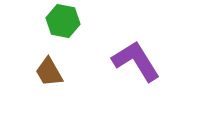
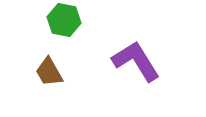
green hexagon: moved 1 px right, 1 px up
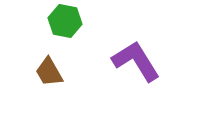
green hexagon: moved 1 px right, 1 px down
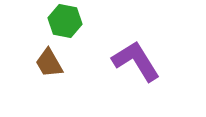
brown trapezoid: moved 9 px up
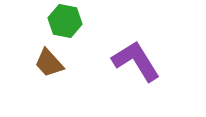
brown trapezoid: rotated 12 degrees counterclockwise
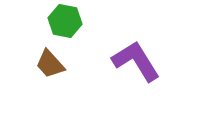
brown trapezoid: moved 1 px right, 1 px down
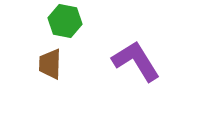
brown trapezoid: rotated 44 degrees clockwise
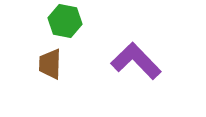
purple L-shape: rotated 12 degrees counterclockwise
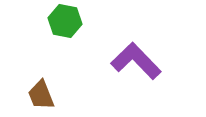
brown trapezoid: moved 9 px left, 31 px down; rotated 24 degrees counterclockwise
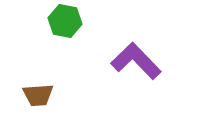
brown trapezoid: moved 3 px left; rotated 72 degrees counterclockwise
